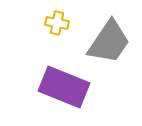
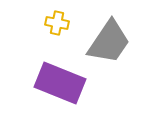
purple rectangle: moved 4 px left, 4 px up
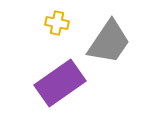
purple rectangle: rotated 57 degrees counterclockwise
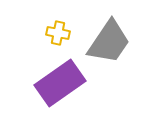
yellow cross: moved 1 px right, 10 px down
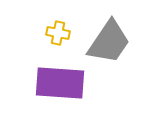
purple rectangle: rotated 39 degrees clockwise
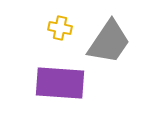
yellow cross: moved 2 px right, 5 px up
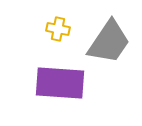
yellow cross: moved 2 px left, 1 px down
